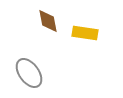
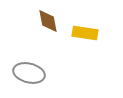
gray ellipse: rotated 40 degrees counterclockwise
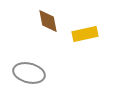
yellow rectangle: moved 1 px down; rotated 20 degrees counterclockwise
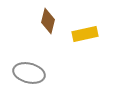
brown diamond: rotated 25 degrees clockwise
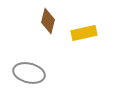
yellow rectangle: moved 1 px left, 1 px up
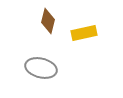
gray ellipse: moved 12 px right, 5 px up
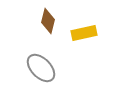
gray ellipse: rotated 32 degrees clockwise
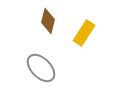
yellow rectangle: rotated 45 degrees counterclockwise
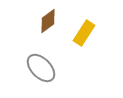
brown diamond: rotated 40 degrees clockwise
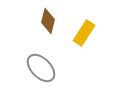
brown diamond: rotated 40 degrees counterclockwise
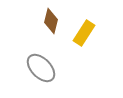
brown diamond: moved 3 px right
